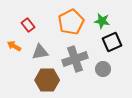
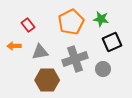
green star: moved 1 px left, 2 px up
orange arrow: rotated 32 degrees counterclockwise
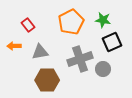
green star: moved 2 px right, 1 px down
gray cross: moved 5 px right
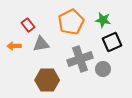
gray triangle: moved 1 px right, 8 px up
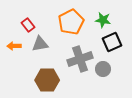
gray triangle: moved 1 px left
